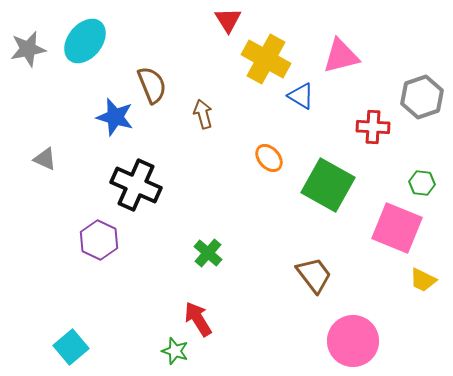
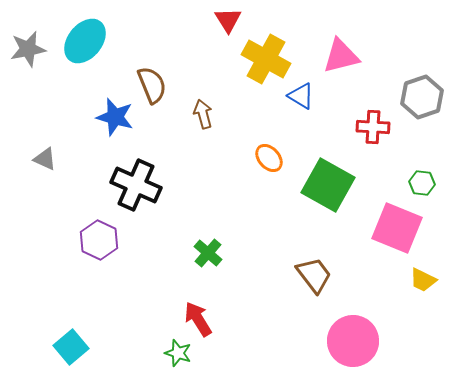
green star: moved 3 px right, 2 px down
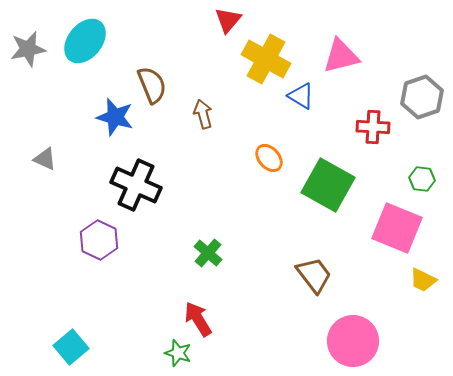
red triangle: rotated 12 degrees clockwise
green hexagon: moved 4 px up
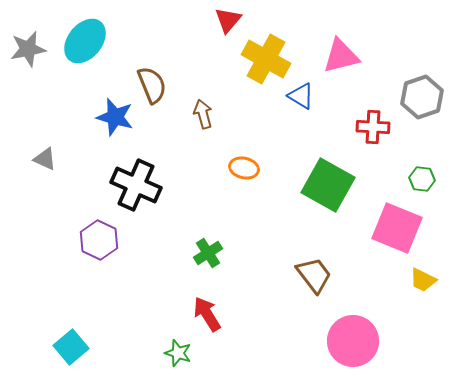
orange ellipse: moved 25 px left, 10 px down; rotated 36 degrees counterclockwise
green cross: rotated 16 degrees clockwise
red arrow: moved 9 px right, 5 px up
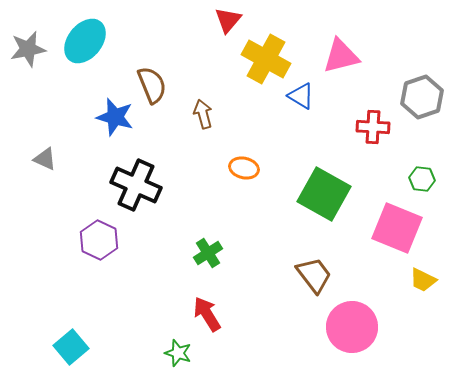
green square: moved 4 px left, 9 px down
pink circle: moved 1 px left, 14 px up
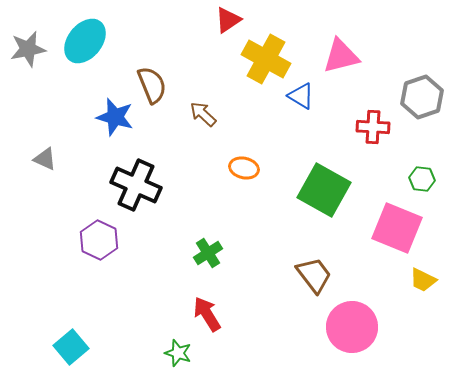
red triangle: rotated 16 degrees clockwise
brown arrow: rotated 32 degrees counterclockwise
green square: moved 4 px up
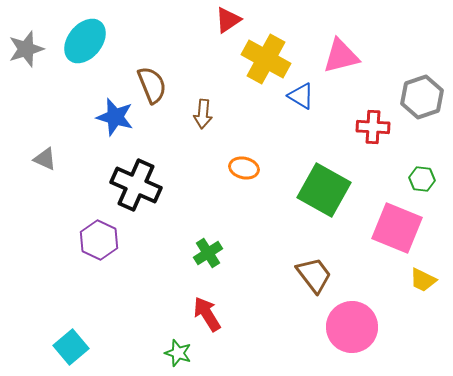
gray star: moved 2 px left; rotated 6 degrees counterclockwise
brown arrow: rotated 128 degrees counterclockwise
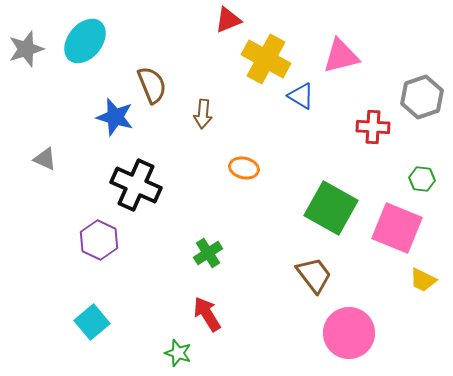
red triangle: rotated 12 degrees clockwise
green square: moved 7 px right, 18 px down
pink circle: moved 3 px left, 6 px down
cyan square: moved 21 px right, 25 px up
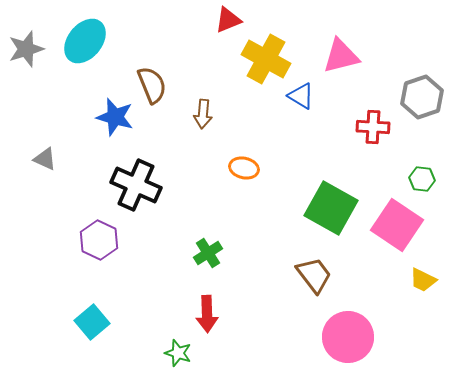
pink square: moved 3 px up; rotated 12 degrees clockwise
red arrow: rotated 150 degrees counterclockwise
pink circle: moved 1 px left, 4 px down
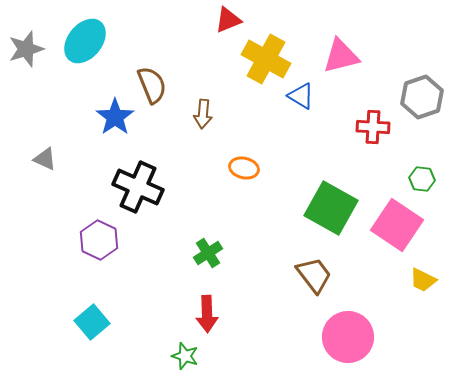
blue star: rotated 21 degrees clockwise
black cross: moved 2 px right, 2 px down
green star: moved 7 px right, 3 px down
